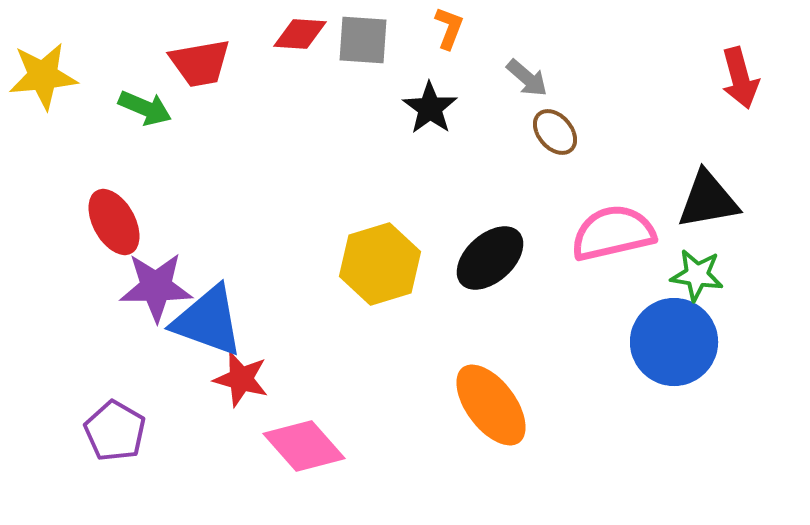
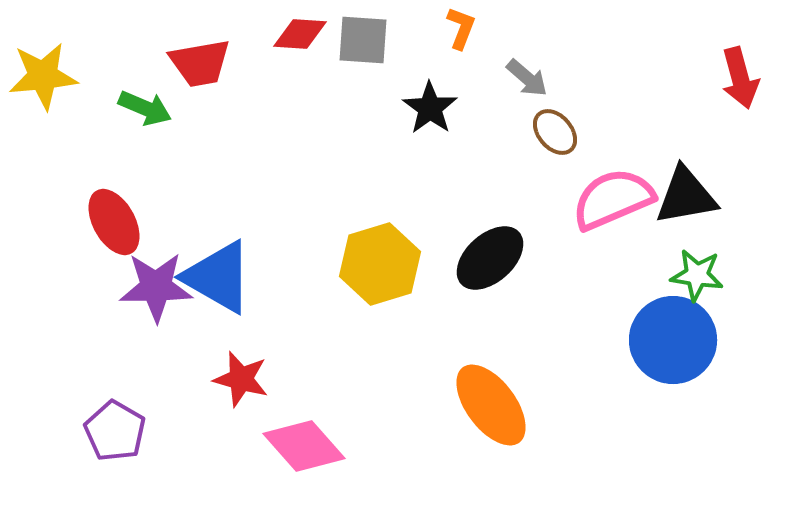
orange L-shape: moved 12 px right
black triangle: moved 22 px left, 4 px up
pink semicircle: moved 34 px up; rotated 10 degrees counterclockwise
blue triangle: moved 10 px right, 44 px up; rotated 10 degrees clockwise
blue circle: moved 1 px left, 2 px up
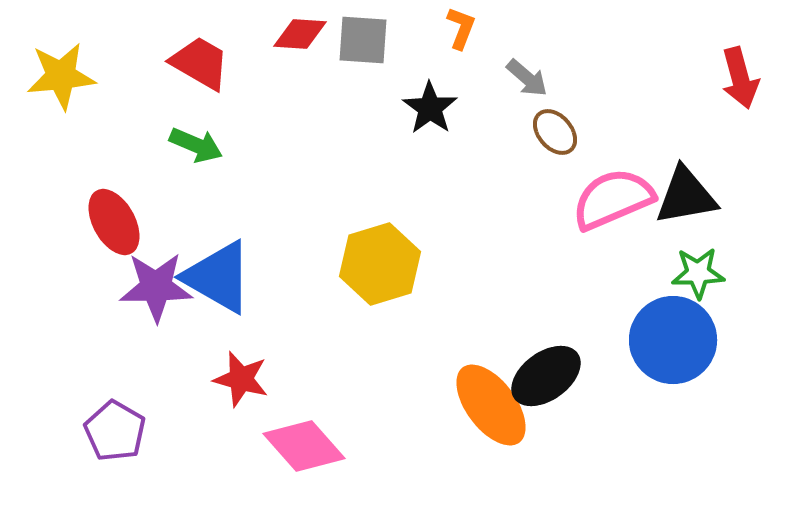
red trapezoid: rotated 140 degrees counterclockwise
yellow star: moved 18 px right
green arrow: moved 51 px right, 37 px down
black ellipse: moved 56 px right, 118 px down; rotated 6 degrees clockwise
green star: moved 1 px right, 2 px up; rotated 10 degrees counterclockwise
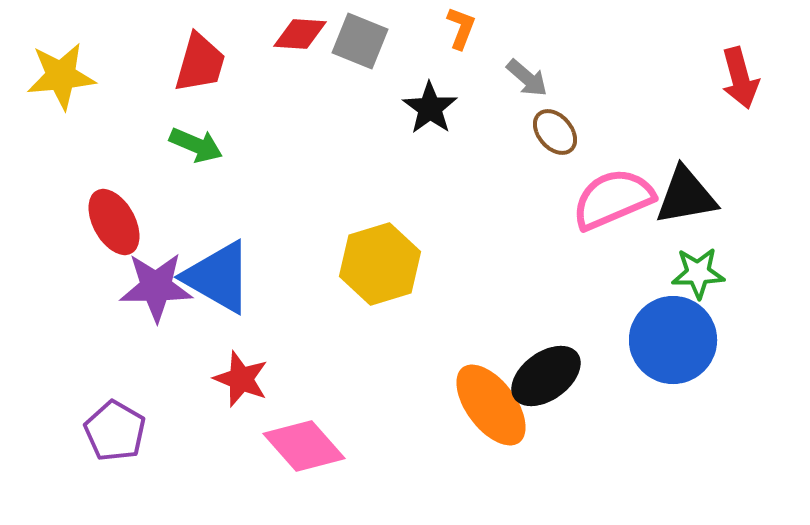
gray square: moved 3 px left, 1 px down; rotated 18 degrees clockwise
red trapezoid: rotated 76 degrees clockwise
red star: rotated 6 degrees clockwise
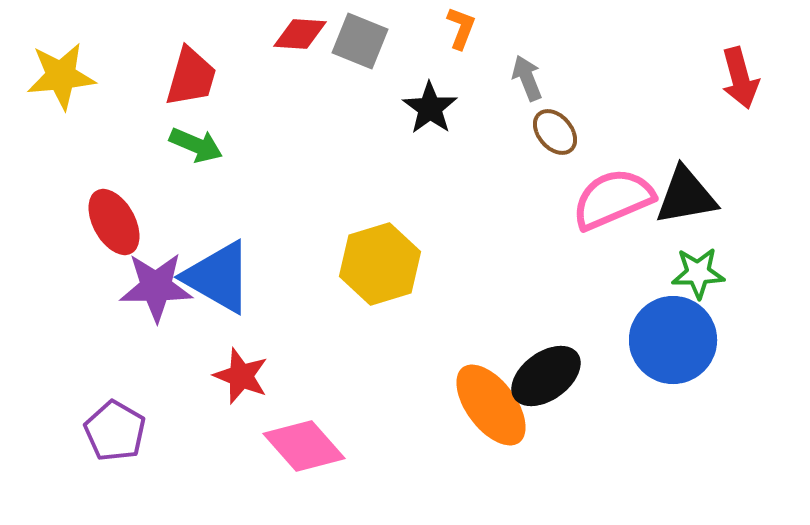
red trapezoid: moved 9 px left, 14 px down
gray arrow: rotated 153 degrees counterclockwise
red star: moved 3 px up
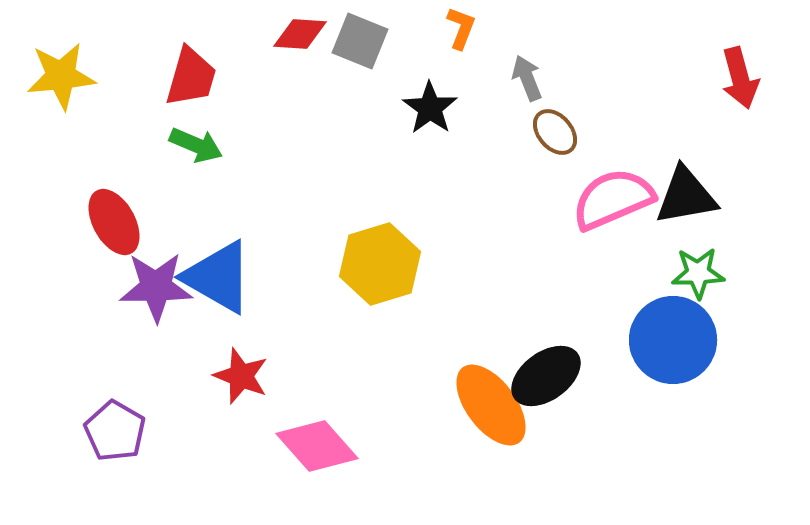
pink diamond: moved 13 px right
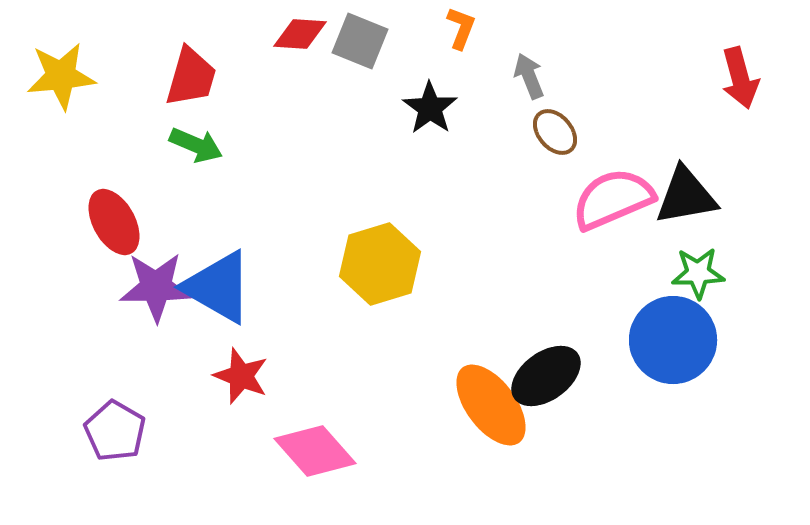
gray arrow: moved 2 px right, 2 px up
blue triangle: moved 10 px down
pink diamond: moved 2 px left, 5 px down
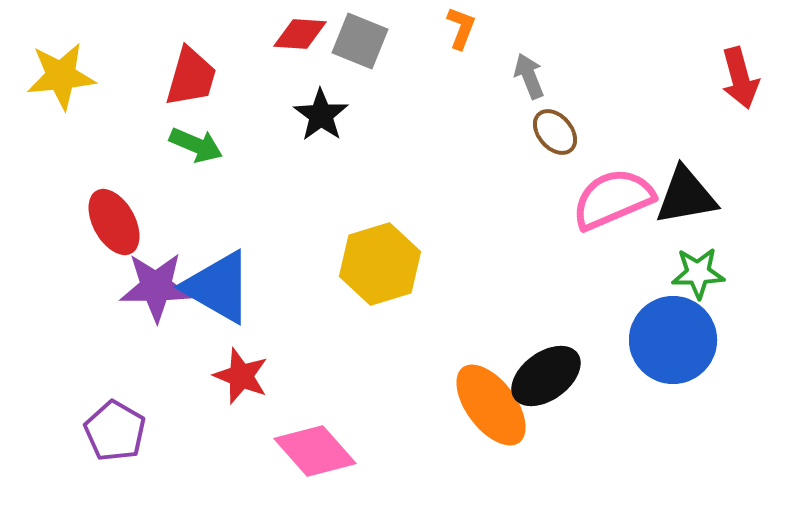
black star: moved 109 px left, 7 px down
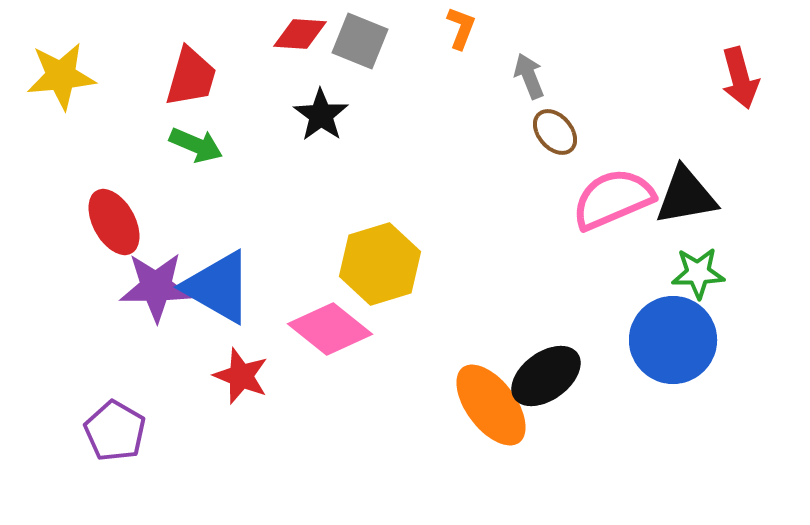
pink diamond: moved 15 px right, 122 px up; rotated 10 degrees counterclockwise
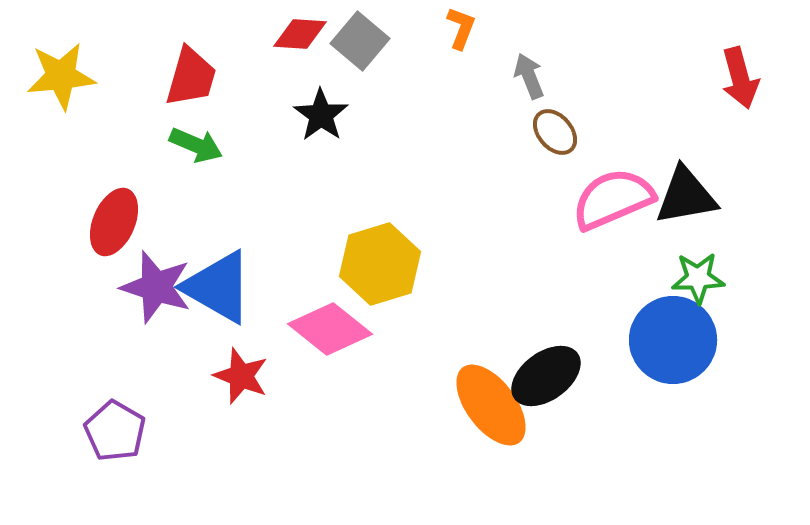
gray square: rotated 18 degrees clockwise
red ellipse: rotated 52 degrees clockwise
green star: moved 5 px down
purple star: rotated 18 degrees clockwise
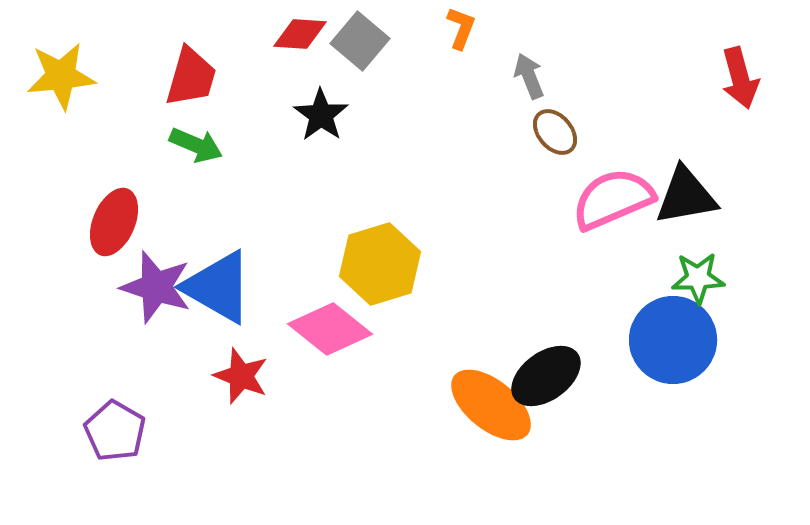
orange ellipse: rotated 14 degrees counterclockwise
